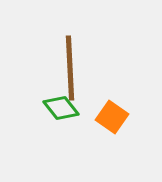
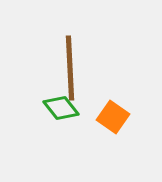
orange square: moved 1 px right
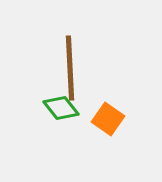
orange square: moved 5 px left, 2 px down
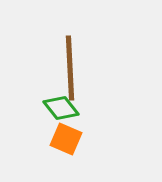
orange square: moved 42 px left, 20 px down; rotated 12 degrees counterclockwise
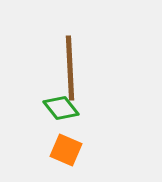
orange square: moved 11 px down
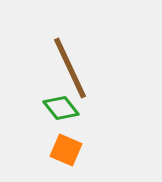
brown line: rotated 22 degrees counterclockwise
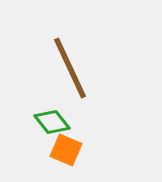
green diamond: moved 9 px left, 14 px down
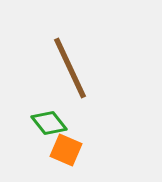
green diamond: moved 3 px left, 1 px down
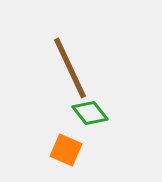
green diamond: moved 41 px right, 10 px up
